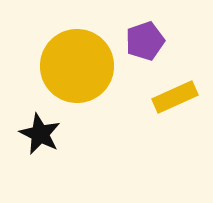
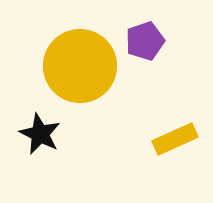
yellow circle: moved 3 px right
yellow rectangle: moved 42 px down
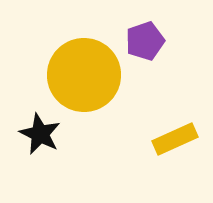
yellow circle: moved 4 px right, 9 px down
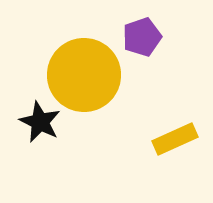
purple pentagon: moved 3 px left, 4 px up
black star: moved 12 px up
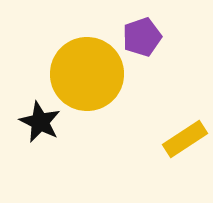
yellow circle: moved 3 px right, 1 px up
yellow rectangle: moved 10 px right; rotated 9 degrees counterclockwise
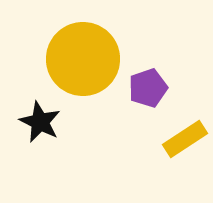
purple pentagon: moved 6 px right, 51 px down
yellow circle: moved 4 px left, 15 px up
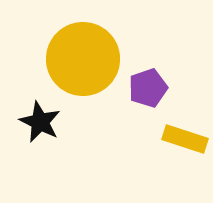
yellow rectangle: rotated 51 degrees clockwise
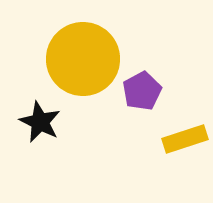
purple pentagon: moved 6 px left, 3 px down; rotated 9 degrees counterclockwise
yellow rectangle: rotated 36 degrees counterclockwise
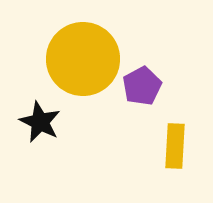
purple pentagon: moved 5 px up
yellow rectangle: moved 10 px left, 7 px down; rotated 69 degrees counterclockwise
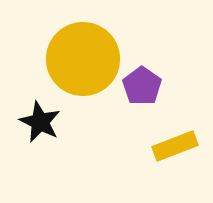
purple pentagon: rotated 9 degrees counterclockwise
yellow rectangle: rotated 66 degrees clockwise
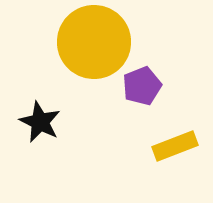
yellow circle: moved 11 px right, 17 px up
purple pentagon: rotated 15 degrees clockwise
